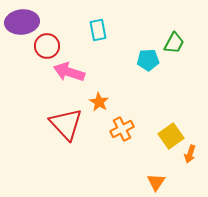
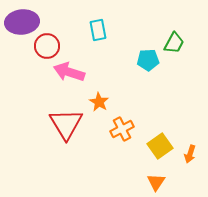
red triangle: rotated 12 degrees clockwise
yellow square: moved 11 px left, 10 px down
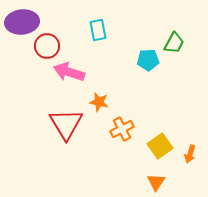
orange star: rotated 18 degrees counterclockwise
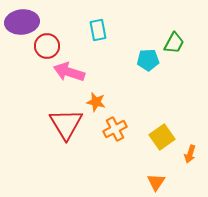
orange star: moved 3 px left
orange cross: moved 7 px left
yellow square: moved 2 px right, 9 px up
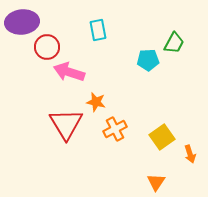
red circle: moved 1 px down
orange arrow: rotated 36 degrees counterclockwise
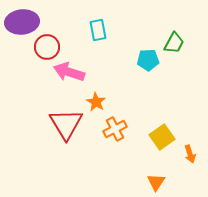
orange star: rotated 18 degrees clockwise
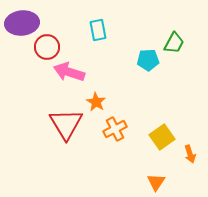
purple ellipse: moved 1 px down
